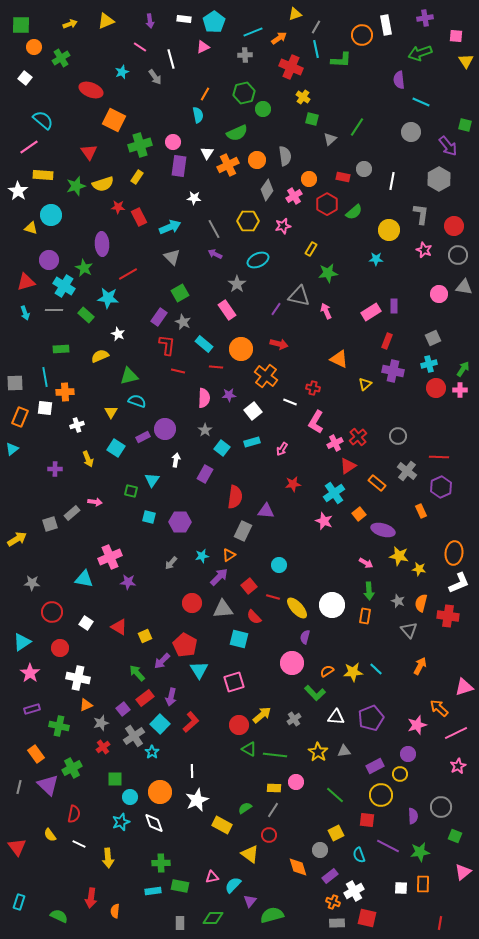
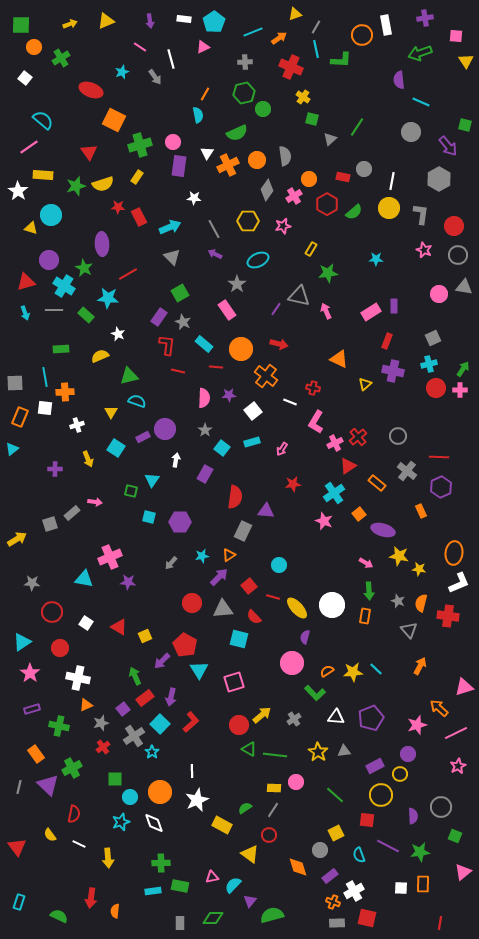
gray cross at (245, 55): moved 7 px down
yellow circle at (389, 230): moved 22 px up
green arrow at (137, 673): moved 2 px left, 3 px down; rotated 18 degrees clockwise
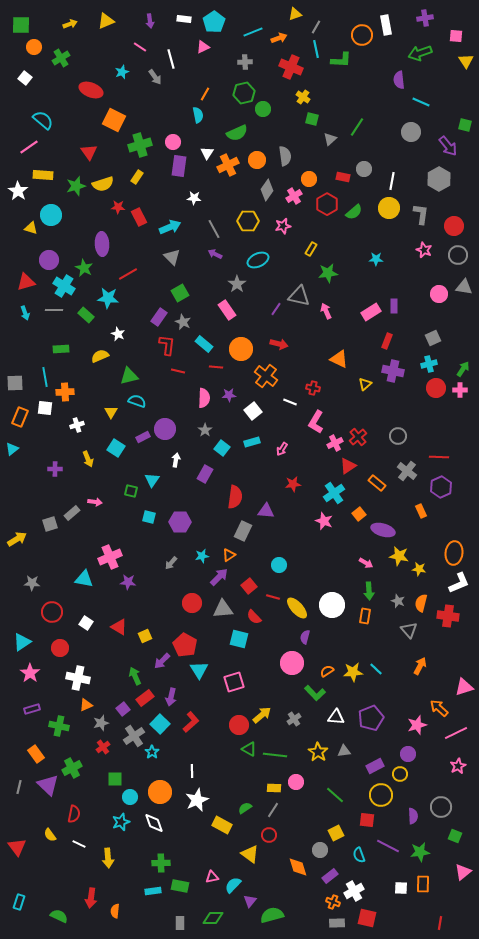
orange arrow at (279, 38): rotated 14 degrees clockwise
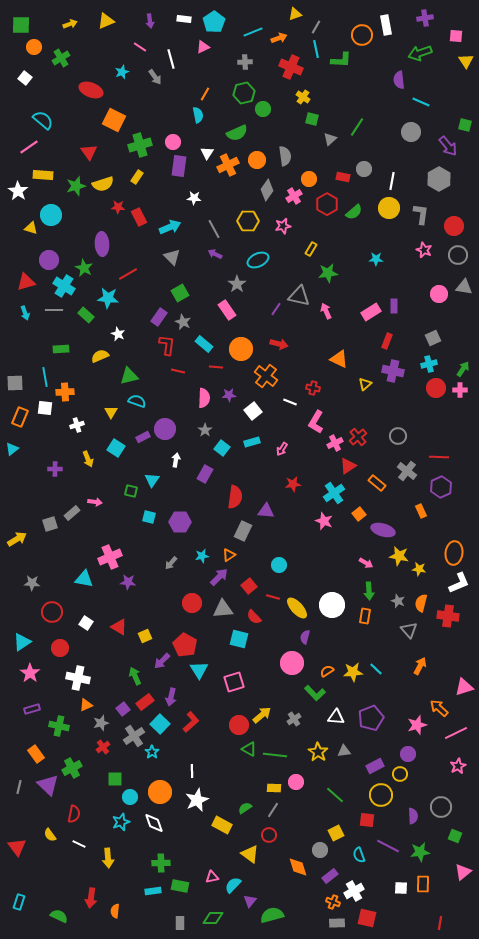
red rectangle at (145, 698): moved 4 px down
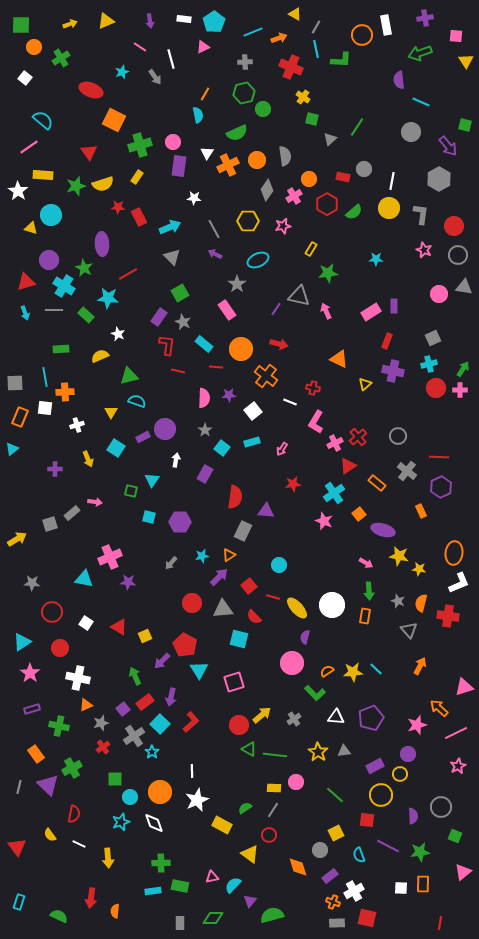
yellow triangle at (295, 14): rotated 48 degrees clockwise
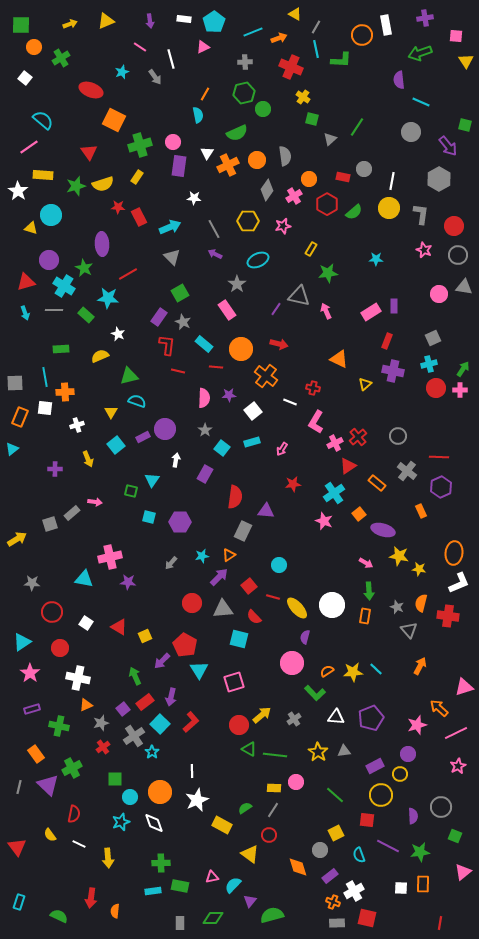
cyan square at (116, 448): moved 3 px up; rotated 18 degrees clockwise
pink cross at (110, 557): rotated 10 degrees clockwise
gray star at (398, 601): moved 1 px left, 6 px down
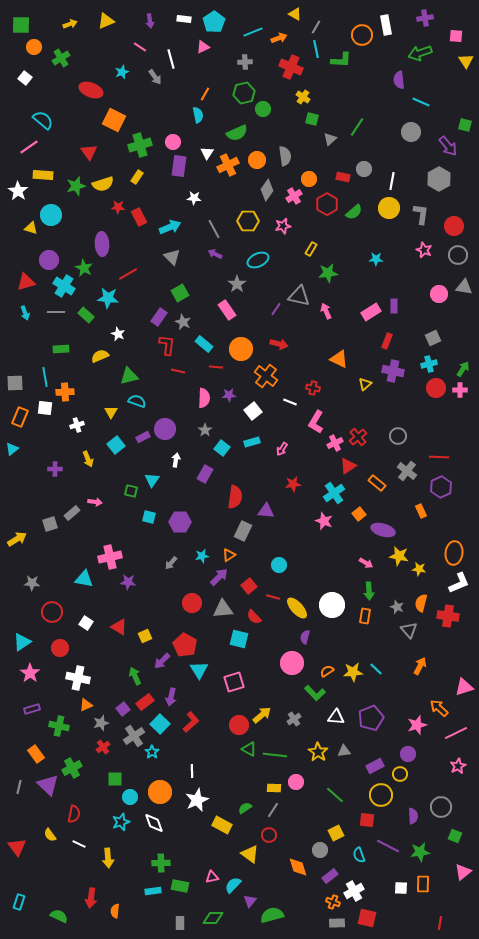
gray line at (54, 310): moved 2 px right, 2 px down
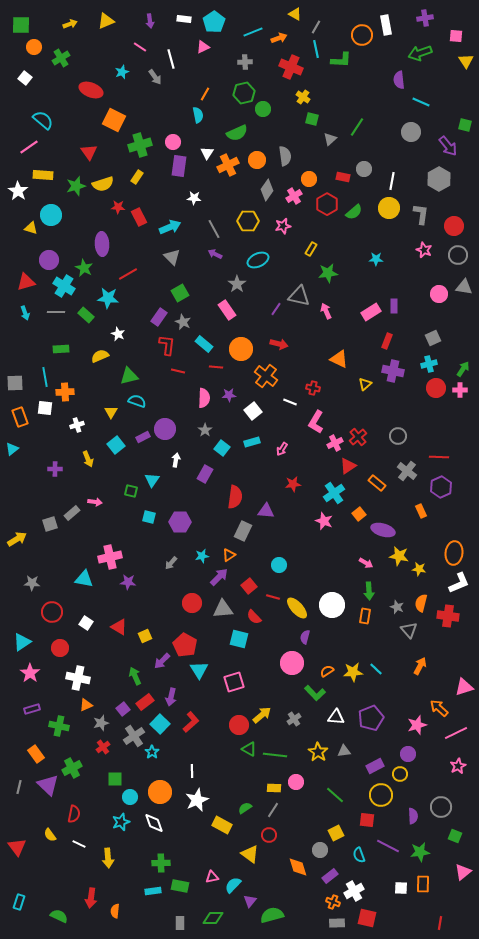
orange rectangle at (20, 417): rotated 42 degrees counterclockwise
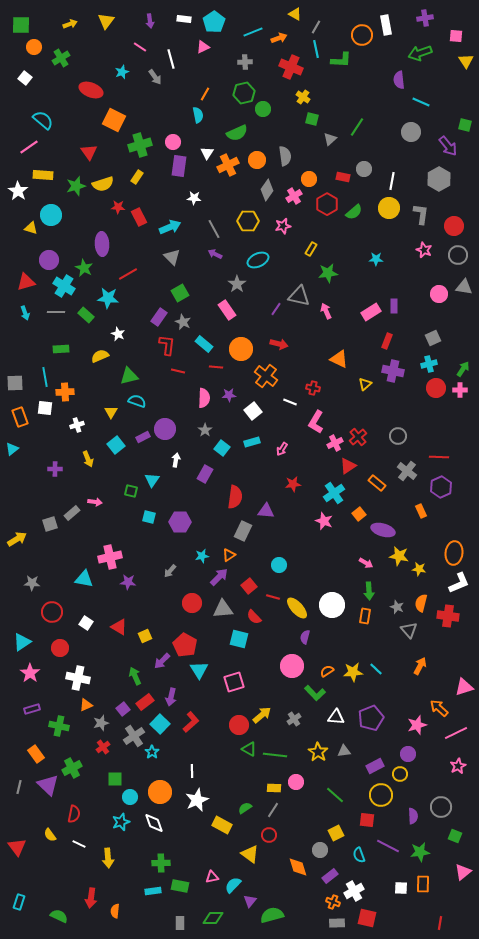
yellow triangle at (106, 21): rotated 30 degrees counterclockwise
gray arrow at (171, 563): moved 1 px left, 8 px down
pink circle at (292, 663): moved 3 px down
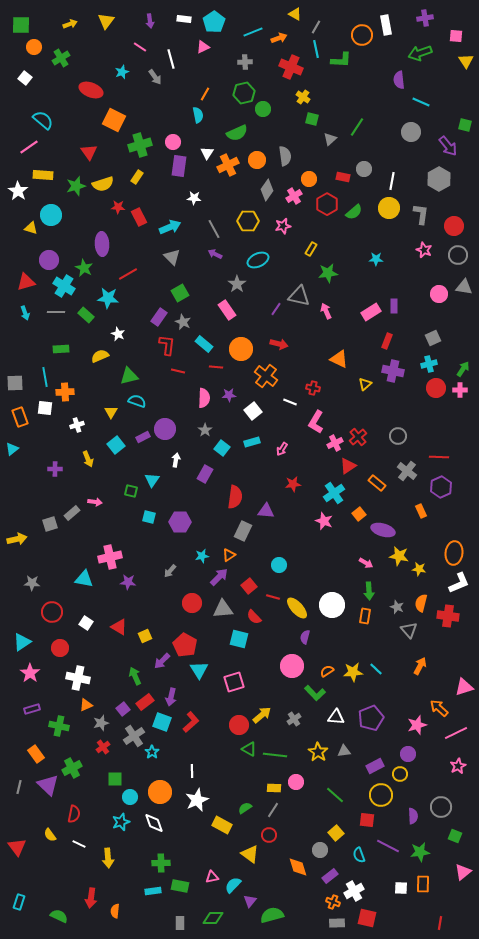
yellow arrow at (17, 539): rotated 18 degrees clockwise
cyan square at (160, 724): moved 2 px right, 2 px up; rotated 24 degrees counterclockwise
yellow square at (336, 833): rotated 14 degrees counterclockwise
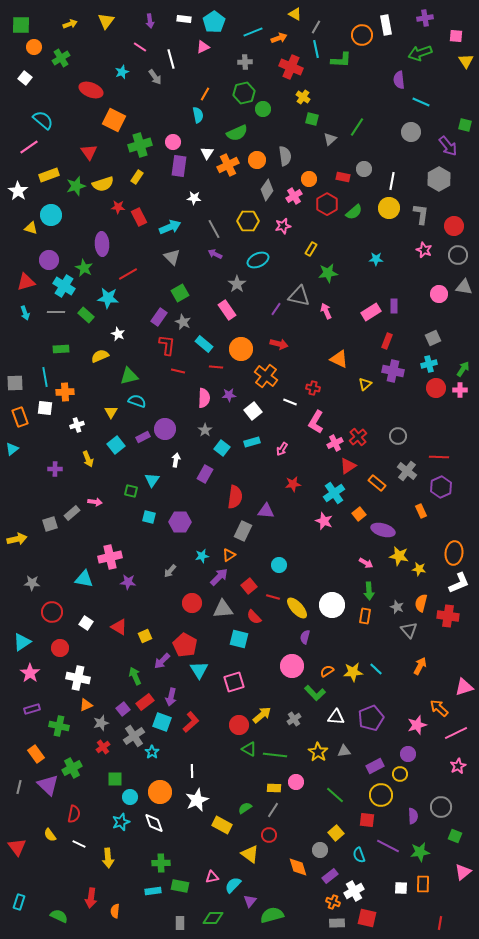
yellow rectangle at (43, 175): moved 6 px right; rotated 24 degrees counterclockwise
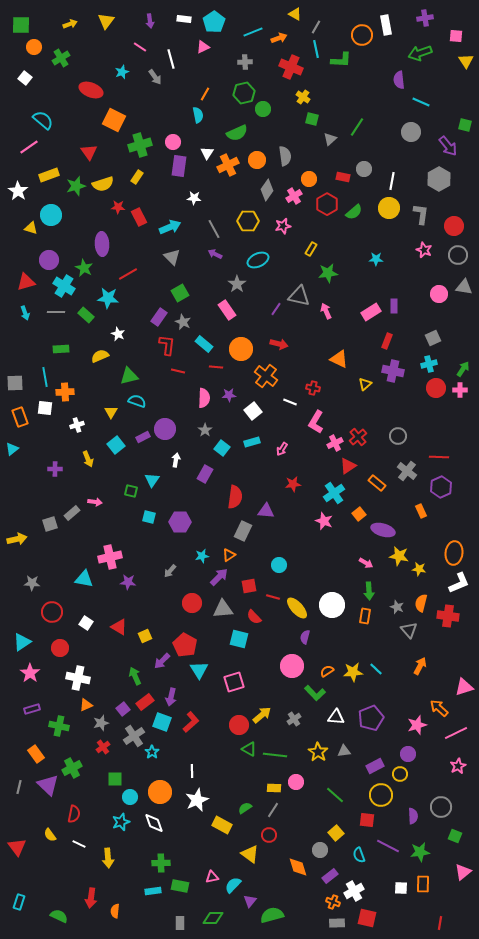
red square at (249, 586): rotated 28 degrees clockwise
